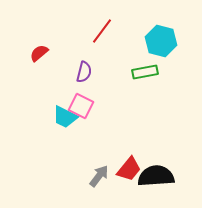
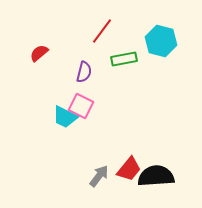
green rectangle: moved 21 px left, 13 px up
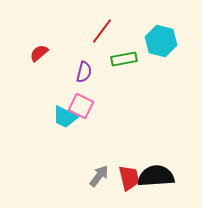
red trapezoid: moved 9 px down; rotated 52 degrees counterclockwise
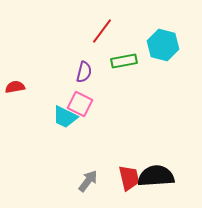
cyan hexagon: moved 2 px right, 4 px down
red semicircle: moved 24 px left, 34 px down; rotated 30 degrees clockwise
green rectangle: moved 2 px down
pink square: moved 1 px left, 2 px up
gray arrow: moved 11 px left, 5 px down
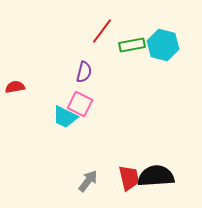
green rectangle: moved 8 px right, 16 px up
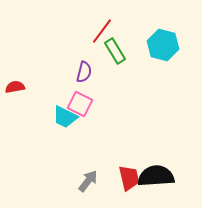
green rectangle: moved 17 px left, 6 px down; rotated 70 degrees clockwise
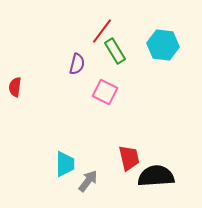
cyan hexagon: rotated 8 degrees counterclockwise
purple semicircle: moved 7 px left, 8 px up
red semicircle: rotated 72 degrees counterclockwise
pink square: moved 25 px right, 12 px up
cyan trapezoid: moved 47 px down; rotated 116 degrees counterclockwise
red trapezoid: moved 20 px up
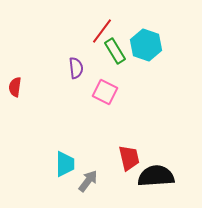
cyan hexagon: moved 17 px left; rotated 12 degrees clockwise
purple semicircle: moved 1 px left, 4 px down; rotated 20 degrees counterclockwise
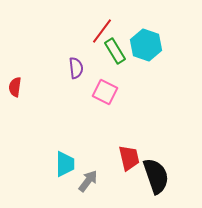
black semicircle: rotated 75 degrees clockwise
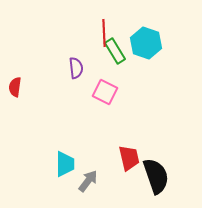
red line: moved 2 px right, 2 px down; rotated 40 degrees counterclockwise
cyan hexagon: moved 2 px up
